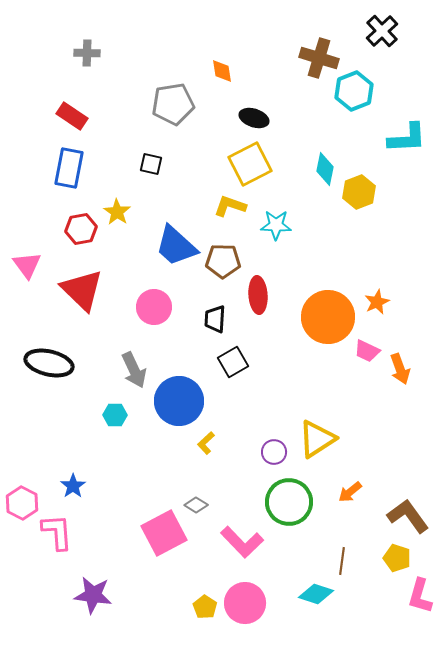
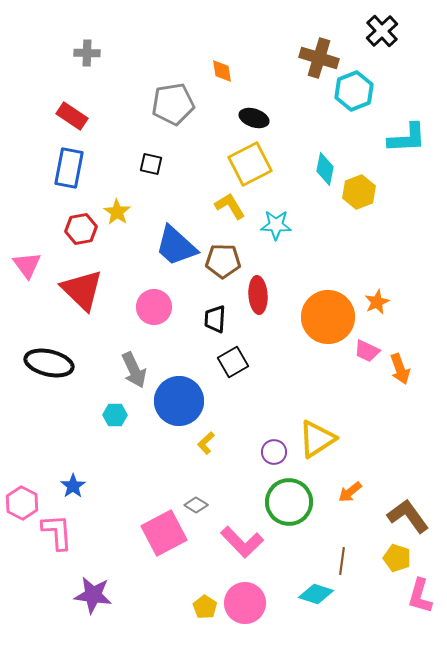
yellow L-shape at (230, 206): rotated 40 degrees clockwise
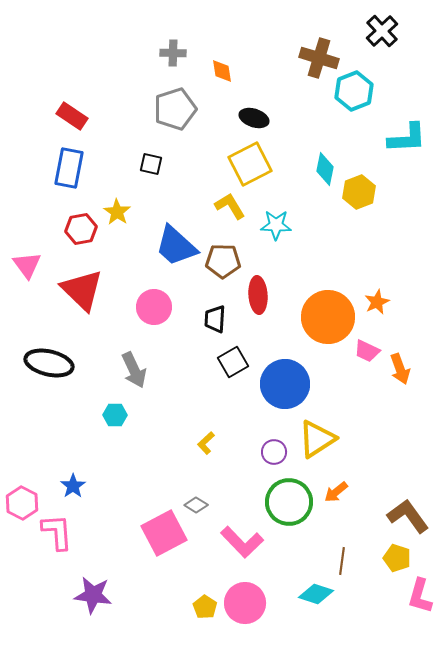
gray cross at (87, 53): moved 86 px right
gray pentagon at (173, 104): moved 2 px right, 5 px down; rotated 9 degrees counterclockwise
blue circle at (179, 401): moved 106 px right, 17 px up
orange arrow at (350, 492): moved 14 px left
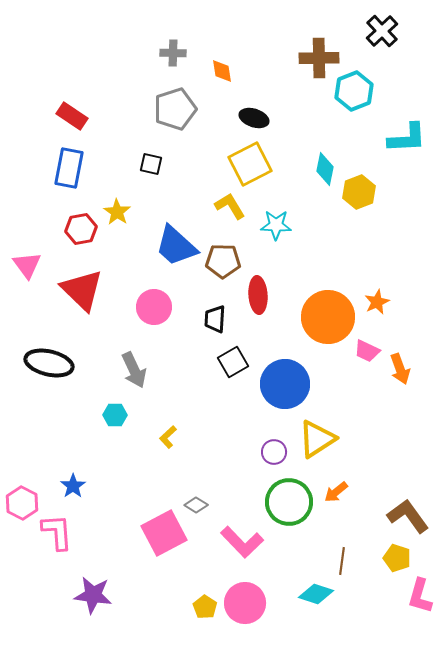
brown cross at (319, 58): rotated 18 degrees counterclockwise
yellow L-shape at (206, 443): moved 38 px left, 6 px up
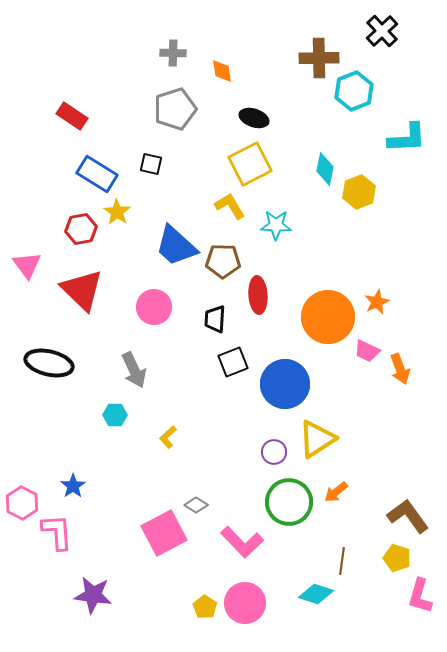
blue rectangle at (69, 168): moved 28 px right, 6 px down; rotated 69 degrees counterclockwise
black square at (233, 362): rotated 8 degrees clockwise
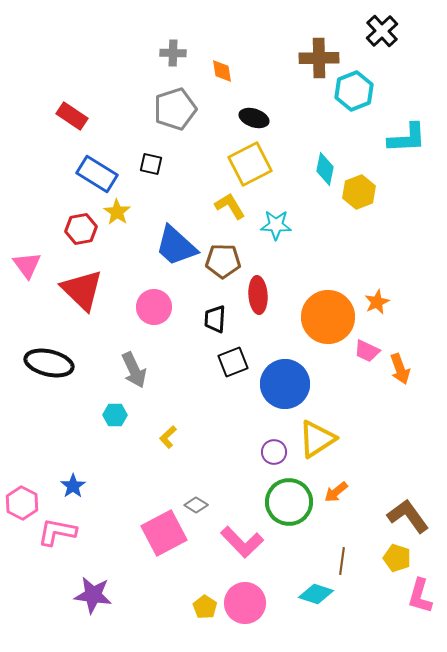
pink L-shape at (57, 532): rotated 75 degrees counterclockwise
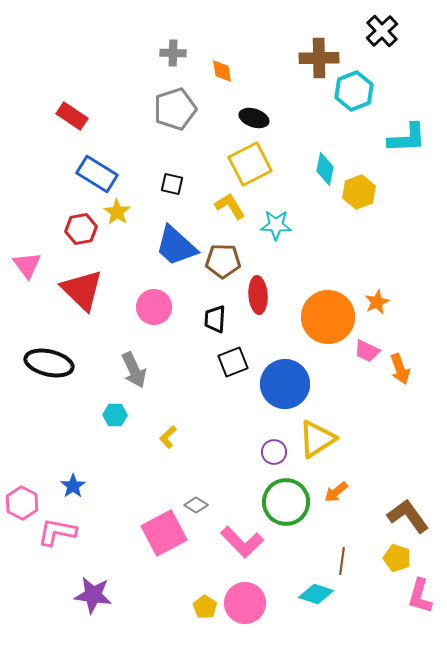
black square at (151, 164): moved 21 px right, 20 px down
green circle at (289, 502): moved 3 px left
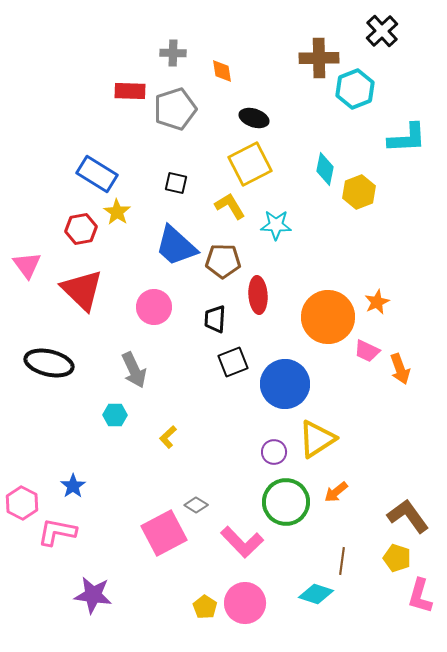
cyan hexagon at (354, 91): moved 1 px right, 2 px up
red rectangle at (72, 116): moved 58 px right, 25 px up; rotated 32 degrees counterclockwise
black square at (172, 184): moved 4 px right, 1 px up
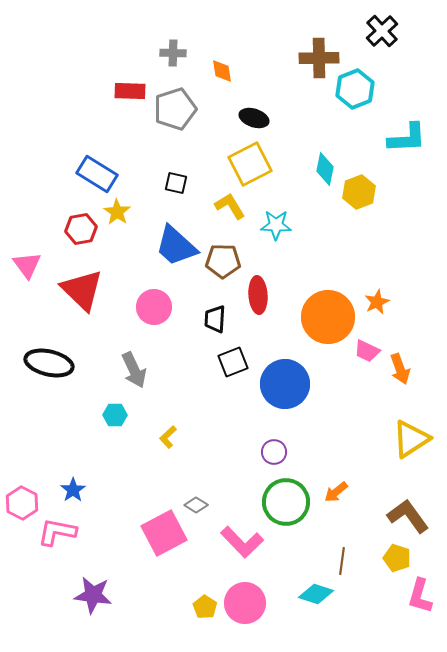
yellow triangle at (317, 439): moved 94 px right
blue star at (73, 486): moved 4 px down
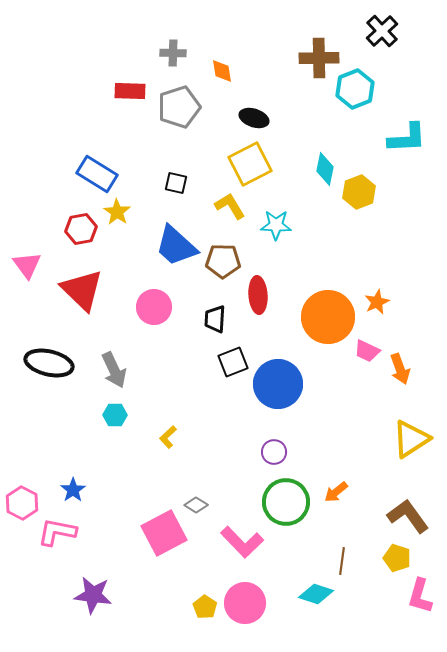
gray pentagon at (175, 109): moved 4 px right, 2 px up
gray arrow at (134, 370): moved 20 px left
blue circle at (285, 384): moved 7 px left
